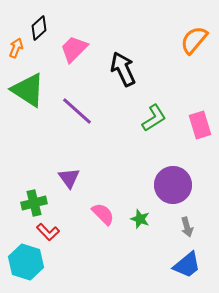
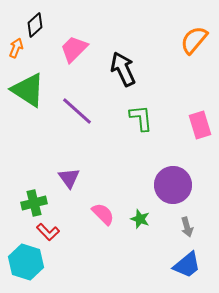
black diamond: moved 4 px left, 3 px up
green L-shape: moved 13 px left; rotated 64 degrees counterclockwise
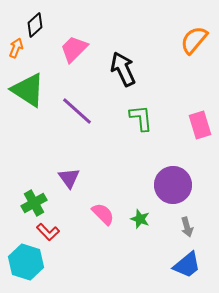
green cross: rotated 15 degrees counterclockwise
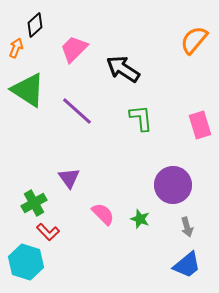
black arrow: rotated 32 degrees counterclockwise
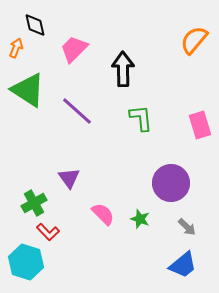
black diamond: rotated 60 degrees counterclockwise
black arrow: rotated 56 degrees clockwise
purple circle: moved 2 px left, 2 px up
gray arrow: rotated 30 degrees counterclockwise
blue trapezoid: moved 4 px left
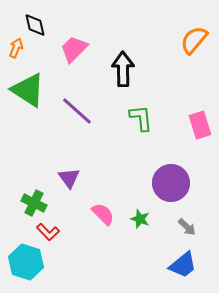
green cross: rotated 35 degrees counterclockwise
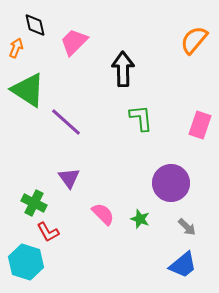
pink trapezoid: moved 7 px up
purple line: moved 11 px left, 11 px down
pink rectangle: rotated 36 degrees clockwise
red L-shape: rotated 15 degrees clockwise
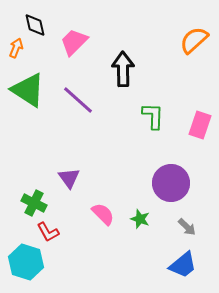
orange semicircle: rotated 8 degrees clockwise
green L-shape: moved 12 px right, 2 px up; rotated 8 degrees clockwise
purple line: moved 12 px right, 22 px up
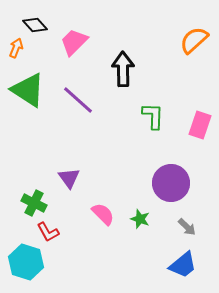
black diamond: rotated 30 degrees counterclockwise
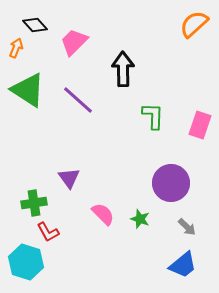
orange semicircle: moved 16 px up
green cross: rotated 35 degrees counterclockwise
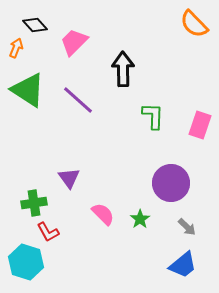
orange semicircle: rotated 92 degrees counterclockwise
green star: rotated 18 degrees clockwise
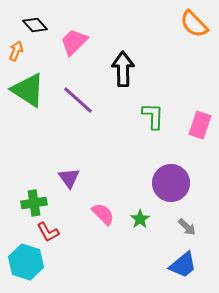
orange arrow: moved 3 px down
